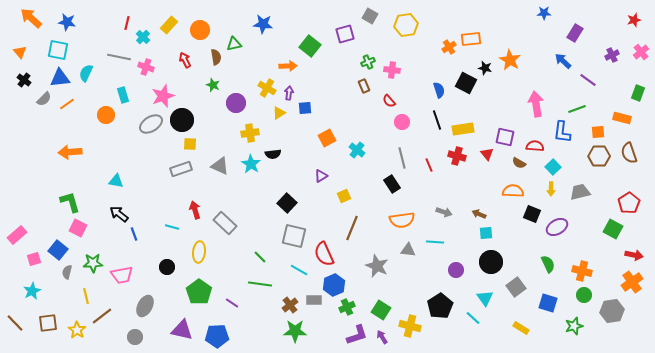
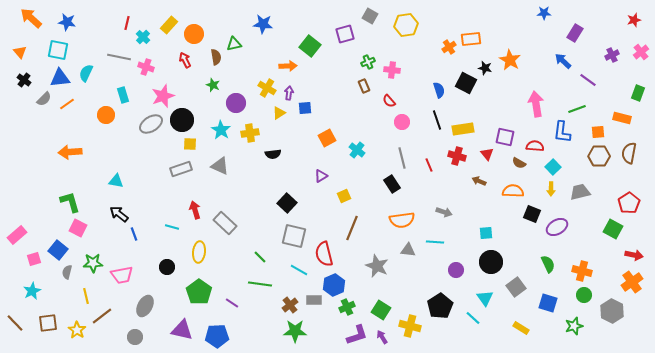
orange circle at (200, 30): moved 6 px left, 4 px down
brown semicircle at (629, 153): rotated 30 degrees clockwise
cyan star at (251, 164): moved 30 px left, 34 px up
brown arrow at (479, 214): moved 33 px up
red semicircle at (324, 254): rotated 10 degrees clockwise
gray hexagon at (612, 311): rotated 25 degrees counterclockwise
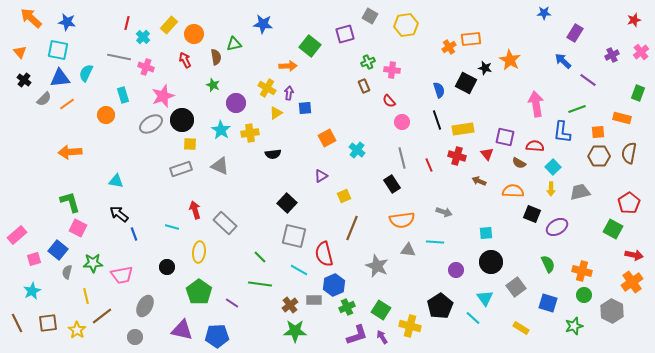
yellow triangle at (279, 113): moved 3 px left
brown line at (15, 323): moved 2 px right; rotated 18 degrees clockwise
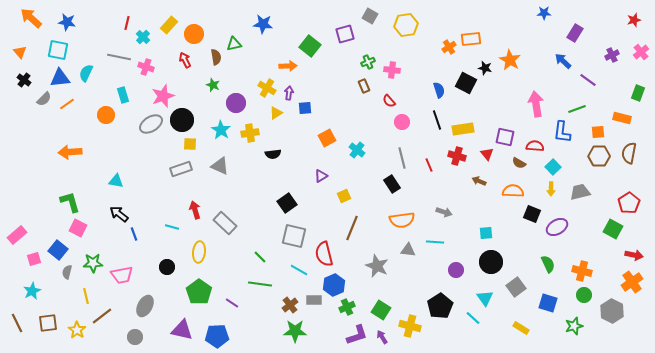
black square at (287, 203): rotated 12 degrees clockwise
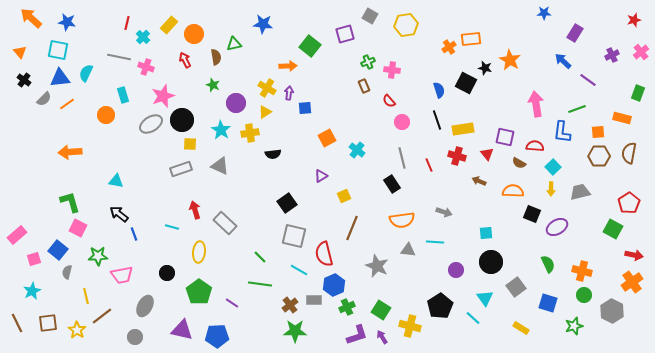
yellow triangle at (276, 113): moved 11 px left, 1 px up
green star at (93, 263): moved 5 px right, 7 px up
black circle at (167, 267): moved 6 px down
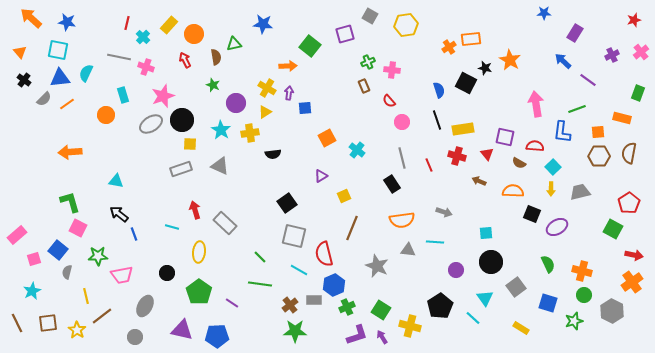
green star at (574, 326): moved 5 px up
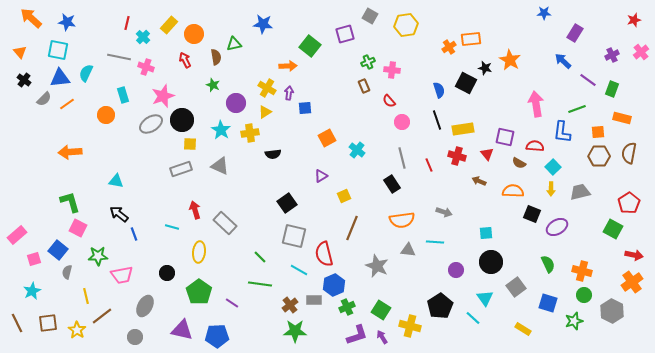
green rectangle at (638, 93): moved 26 px left, 4 px up
yellow rectangle at (521, 328): moved 2 px right, 1 px down
